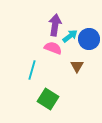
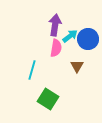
blue circle: moved 1 px left
pink semicircle: moved 3 px right; rotated 78 degrees clockwise
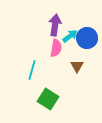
blue circle: moved 1 px left, 1 px up
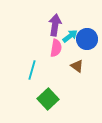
blue circle: moved 1 px down
brown triangle: rotated 24 degrees counterclockwise
green square: rotated 15 degrees clockwise
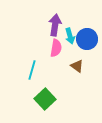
cyan arrow: rotated 112 degrees clockwise
green square: moved 3 px left
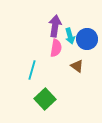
purple arrow: moved 1 px down
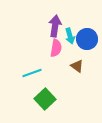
cyan line: moved 3 px down; rotated 54 degrees clockwise
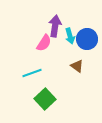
pink semicircle: moved 12 px left, 5 px up; rotated 24 degrees clockwise
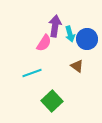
cyan arrow: moved 2 px up
green square: moved 7 px right, 2 px down
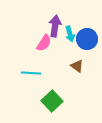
cyan line: moved 1 px left; rotated 24 degrees clockwise
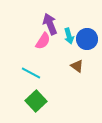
purple arrow: moved 5 px left, 2 px up; rotated 30 degrees counterclockwise
cyan arrow: moved 1 px left, 2 px down
pink semicircle: moved 1 px left, 2 px up
cyan line: rotated 24 degrees clockwise
green square: moved 16 px left
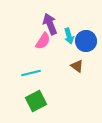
blue circle: moved 1 px left, 2 px down
cyan line: rotated 42 degrees counterclockwise
green square: rotated 15 degrees clockwise
